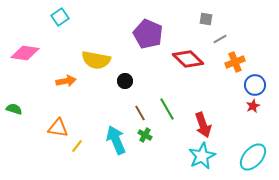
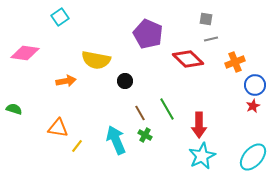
gray line: moved 9 px left; rotated 16 degrees clockwise
red arrow: moved 4 px left; rotated 20 degrees clockwise
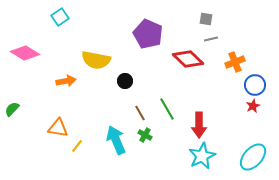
pink diamond: rotated 24 degrees clockwise
green semicircle: moved 2 px left; rotated 63 degrees counterclockwise
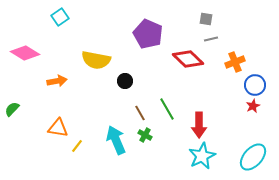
orange arrow: moved 9 px left
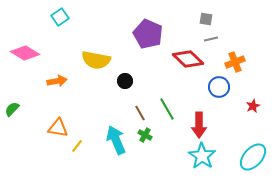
blue circle: moved 36 px left, 2 px down
cyan star: rotated 12 degrees counterclockwise
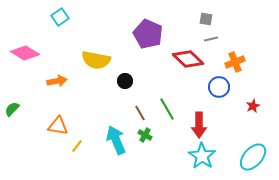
orange triangle: moved 2 px up
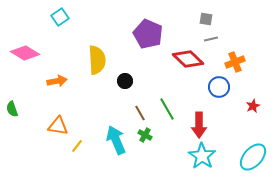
yellow semicircle: moved 1 px right; rotated 104 degrees counterclockwise
green semicircle: rotated 63 degrees counterclockwise
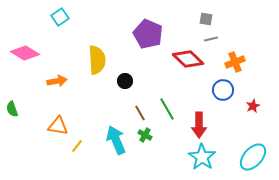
blue circle: moved 4 px right, 3 px down
cyan star: moved 1 px down
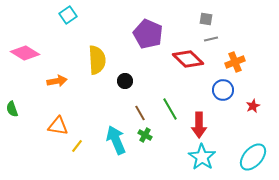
cyan square: moved 8 px right, 2 px up
green line: moved 3 px right
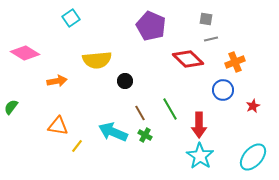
cyan square: moved 3 px right, 3 px down
purple pentagon: moved 3 px right, 8 px up
yellow semicircle: rotated 88 degrees clockwise
green semicircle: moved 1 px left, 2 px up; rotated 56 degrees clockwise
cyan arrow: moved 3 px left, 8 px up; rotated 44 degrees counterclockwise
cyan star: moved 2 px left, 1 px up
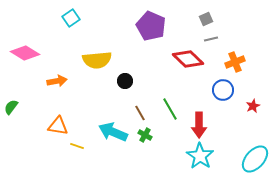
gray square: rotated 32 degrees counterclockwise
yellow line: rotated 72 degrees clockwise
cyan ellipse: moved 2 px right, 2 px down
